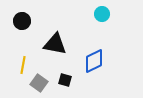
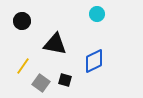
cyan circle: moved 5 px left
yellow line: moved 1 px down; rotated 24 degrees clockwise
gray square: moved 2 px right
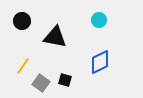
cyan circle: moved 2 px right, 6 px down
black triangle: moved 7 px up
blue diamond: moved 6 px right, 1 px down
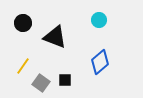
black circle: moved 1 px right, 2 px down
black triangle: rotated 10 degrees clockwise
blue diamond: rotated 15 degrees counterclockwise
black square: rotated 16 degrees counterclockwise
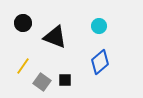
cyan circle: moved 6 px down
gray square: moved 1 px right, 1 px up
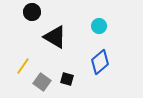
black circle: moved 9 px right, 11 px up
black triangle: rotated 10 degrees clockwise
black square: moved 2 px right, 1 px up; rotated 16 degrees clockwise
